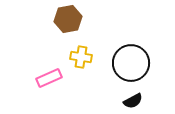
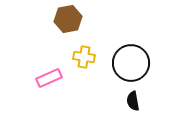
yellow cross: moved 3 px right
black semicircle: rotated 108 degrees clockwise
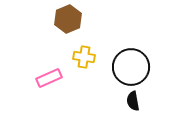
brown hexagon: rotated 12 degrees counterclockwise
black circle: moved 4 px down
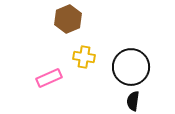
black semicircle: rotated 18 degrees clockwise
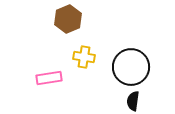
pink rectangle: rotated 15 degrees clockwise
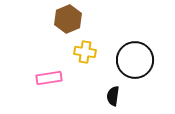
yellow cross: moved 1 px right, 5 px up
black circle: moved 4 px right, 7 px up
black semicircle: moved 20 px left, 5 px up
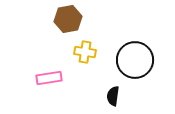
brown hexagon: rotated 12 degrees clockwise
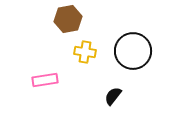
black circle: moved 2 px left, 9 px up
pink rectangle: moved 4 px left, 2 px down
black semicircle: rotated 30 degrees clockwise
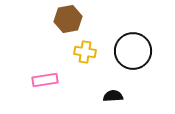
black semicircle: rotated 48 degrees clockwise
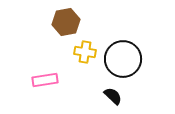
brown hexagon: moved 2 px left, 3 px down
black circle: moved 10 px left, 8 px down
black semicircle: rotated 48 degrees clockwise
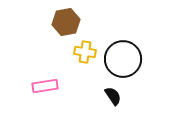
pink rectangle: moved 6 px down
black semicircle: rotated 12 degrees clockwise
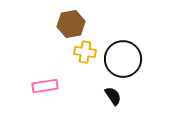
brown hexagon: moved 5 px right, 2 px down
